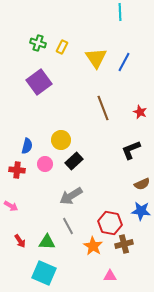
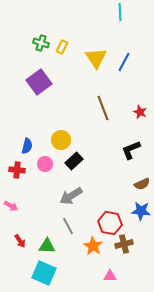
green cross: moved 3 px right
green triangle: moved 4 px down
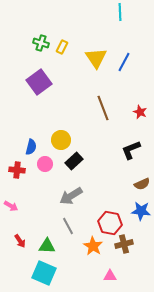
blue semicircle: moved 4 px right, 1 px down
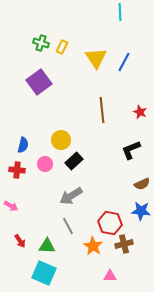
brown line: moved 1 px left, 2 px down; rotated 15 degrees clockwise
blue semicircle: moved 8 px left, 2 px up
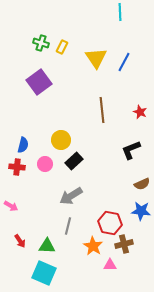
red cross: moved 3 px up
gray line: rotated 42 degrees clockwise
pink triangle: moved 11 px up
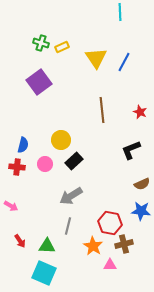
yellow rectangle: rotated 40 degrees clockwise
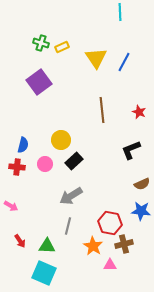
red star: moved 1 px left
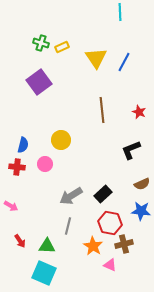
black rectangle: moved 29 px right, 33 px down
pink triangle: rotated 24 degrees clockwise
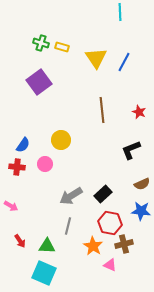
yellow rectangle: rotated 40 degrees clockwise
blue semicircle: rotated 21 degrees clockwise
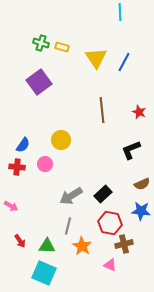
orange star: moved 11 px left
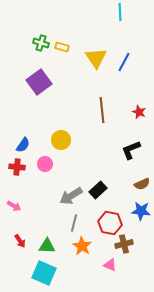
black rectangle: moved 5 px left, 4 px up
pink arrow: moved 3 px right
gray line: moved 6 px right, 3 px up
